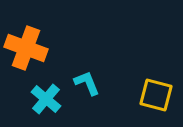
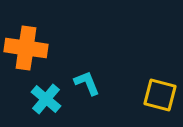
orange cross: rotated 12 degrees counterclockwise
yellow square: moved 4 px right
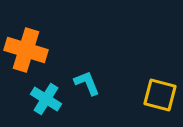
orange cross: moved 2 px down; rotated 9 degrees clockwise
cyan cross: rotated 8 degrees counterclockwise
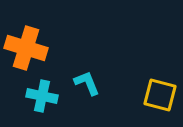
orange cross: moved 2 px up
cyan cross: moved 4 px left, 3 px up; rotated 20 degrees counterclockwise
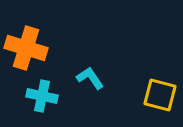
cyan L-shape: moved 3 px right, 5 px up; rotated 12 degrees counterclockwise
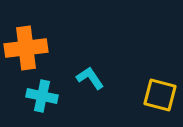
orange cross: rotated 24 degrees counterclockwise
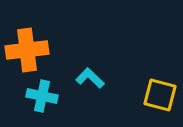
orange cross: moved 1 px right, 2 px down
cyan L-shape: rotated 12 degrees counterclockwise
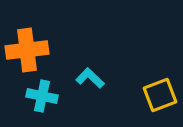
yellow square: rotated 36 degrees counterclockwise
